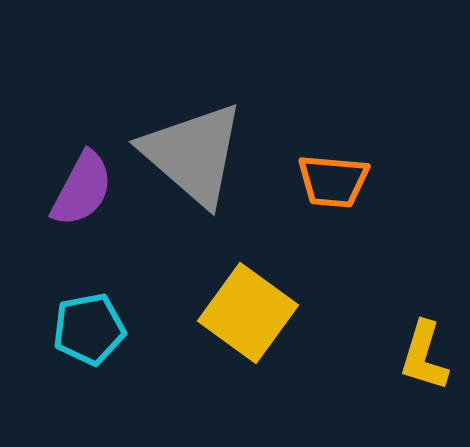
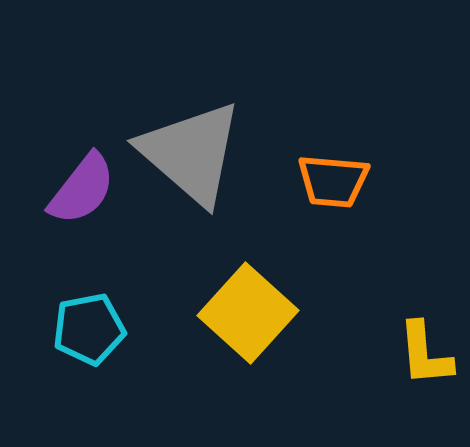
gray triangle: moved 2 px left, 1 px up
purple semicircle: rotated 10 degrees clockwise
yellow square: rotated 6 degrees clockwise
yellow L-shape: moved 1 px right, 2 px up; rotated 22 degrees counterclockwise
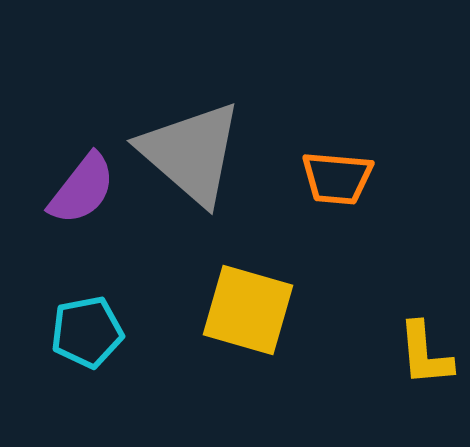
orange trapezoid: moved 4 px right, 3 px up
yellow square: moved 3 px up; rotated 26 degrees counterclockwise
cyan pentagon: moved 2 px left, 3 px down
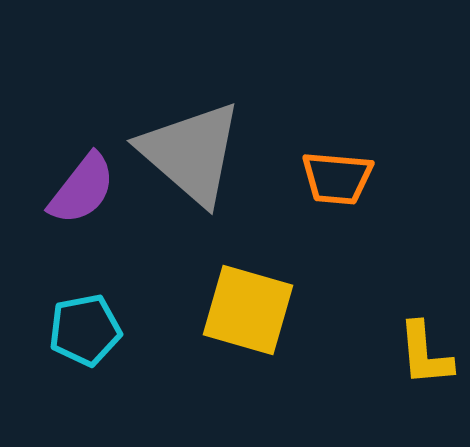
cyan pentagon: moved 2 px left, 2 px up
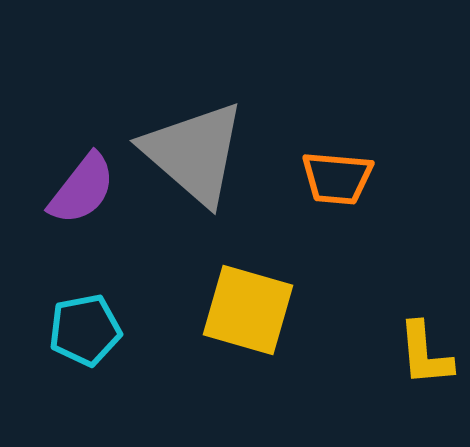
gray triangle: moved 3 px right
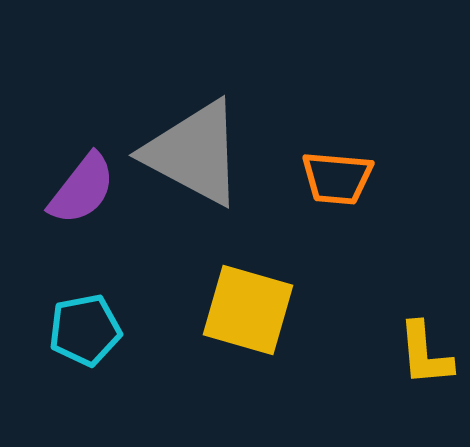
gray triangle: rotated 13 degrees counterclockwise
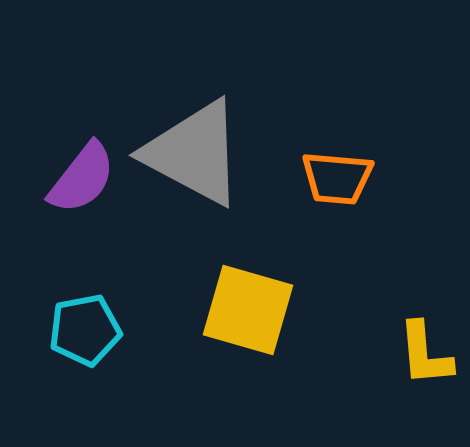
purple semicircle: moved 11 px up
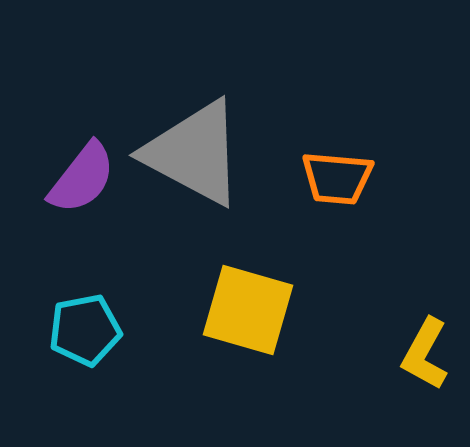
yellow L-shape: rotated 34 degrees clockwise
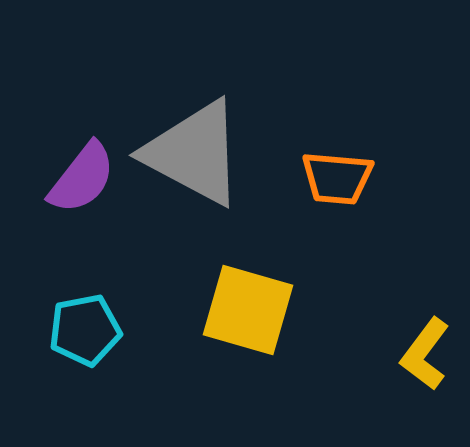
yellow L-shape: rotated 8 degrees clockwise
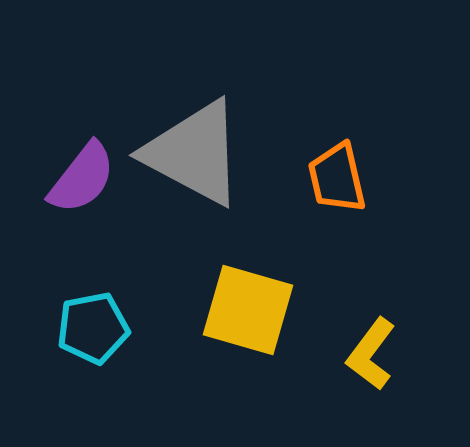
orange trapezoid: rotated 72 degrees clockwise
cyan pentagon: moved 8 px right, 2 px up
yellow L-shape: moved 54 px left
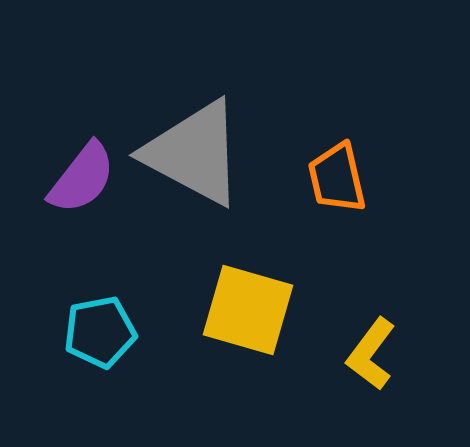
cyan pentagon: moved 7 px right, 4 px down
